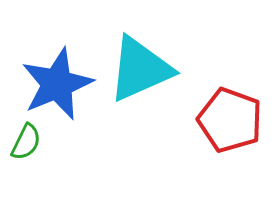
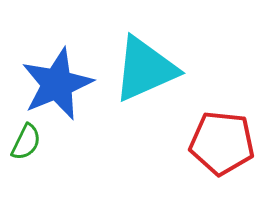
cyan triangle: moved 5 px right
red pentagon: moved 8 px left, 23 px down; rotated 14 degrees counterclockwise
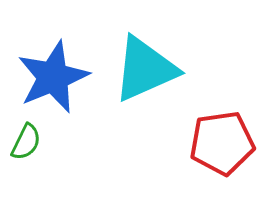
blue star: moved 4 px left, 7 px up
red pentagon: rotated 14 degrees counterclockwise
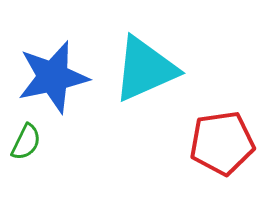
blue star: rotated 10 degrees clockwise
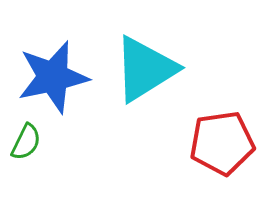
cyan triangle: rotated 8 degrees counterclockwise
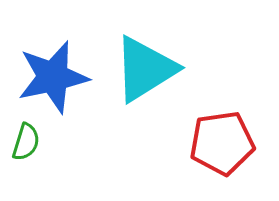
green semicircle: rotated 9 degrees counterclockwise
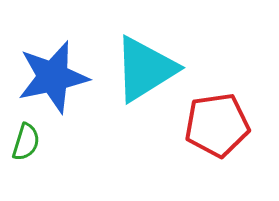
red pentagon: moved 5 px left, 18 px up
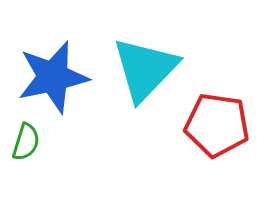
cyan triangle: rotated 14 degrees counterclockwise
red pentagon: rotated 16 degrees clockwise
